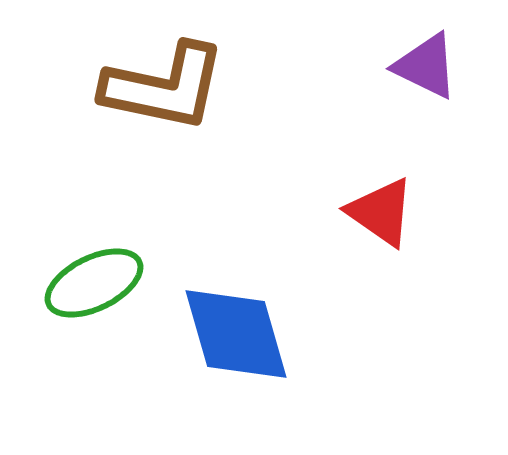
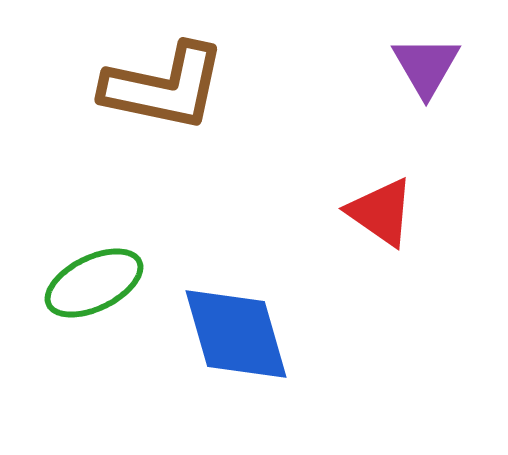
purple triangle: rotated 34 degrees clockwise
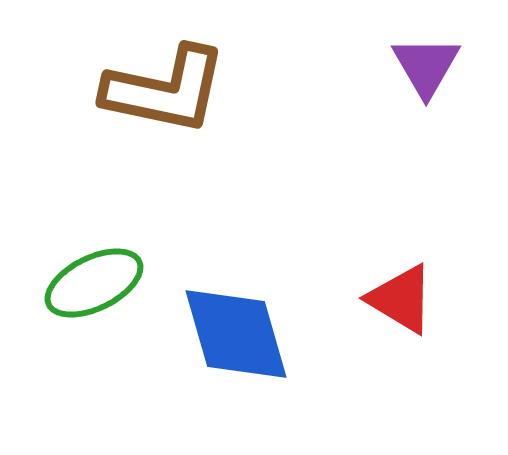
brown L-shape: moved 1 px right, 3 px down
red triangle: moved 20 px right, 87 px down; rotated 4 degrees counterclockwise
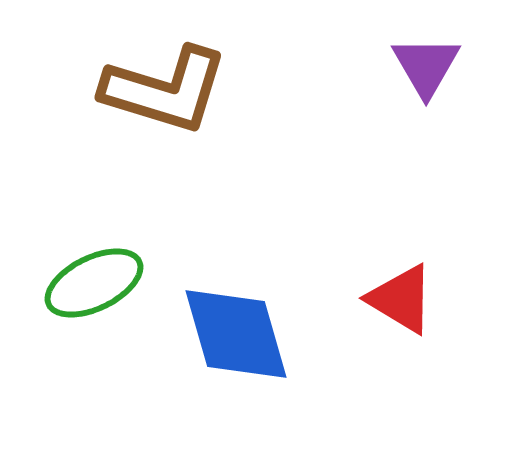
brown L-shape: rotated 5 degrees clockwise
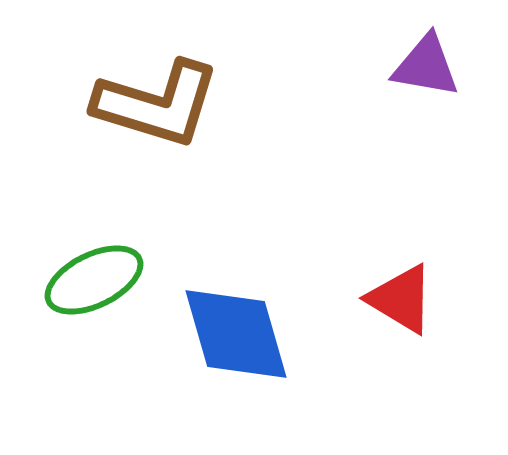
purple triangle: rotated 50 degrees counterclockwise
brown L-shape: moved 8 px left, 14 px down
green ellipse: moved 3 px up
